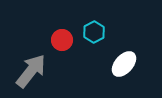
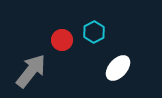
white ellipse: moved 6 px left, 4 px down
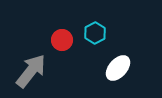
cyan hexagon: moved 1 px right, 1 px down
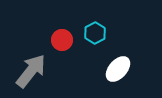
white ellipse: moved 1 px down
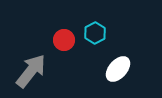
red circle: moved 2 px right
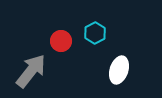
red circle: moved 3 px left, 1 px down
white ellipse: moved 1 px right, 1 px down; rotated 24 degrees counterclockwise
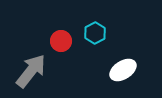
white ellipse: moved 4 px right; rotated 40 degrees clockwise
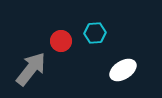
cyan hexagon: rotated 25 degrees clockwise
gray arrow: moved 2 px up
